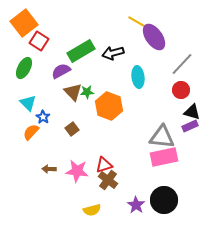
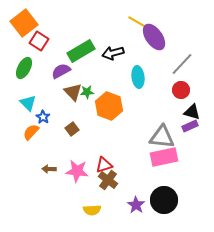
yellow semicircle: rotated 12 degrees clockwise
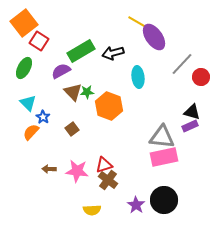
red circle: moved 20 px right, 13 px up
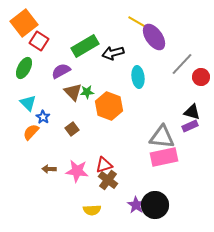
green rectangle: moved 4 px right, 5 px up
black circle: moved 9 px left, 5 px down
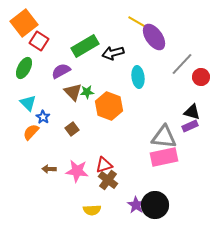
gray triangle: moved 2 px right
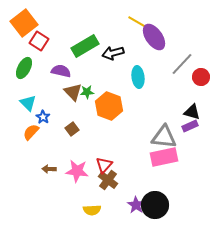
purple semicircle: rotated 42 degrees clockwise
red triangle: rotated 30 degrees counterclockwise
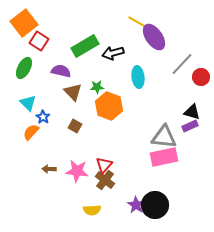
green star: moved 10 px right, 5 px up
brown square: moved 3 px right, 3 px up; rotated 24 degrees counterclockwise
brown cross: moved 3 px left
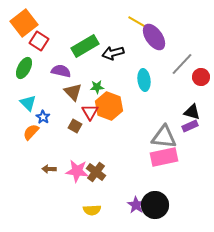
cyan ellipse: moved 6 px right, 3 px down
red triangle: moved 14 px left, 53 px up; rotated 12 degrees counterclockwise
brown cross: moved 9 px left, 8 px up
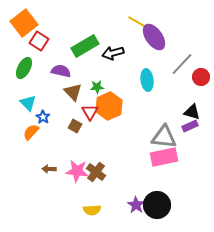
cyan ellipse: moved 3 px right
orange hexagon: rotated 16 degrees clockwise
black circle: moved 2 px right
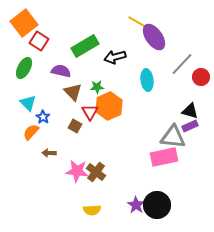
black arrow: moved 2 px right, 4 px down
black triangle: moved 2 px left, 1 px up
gray triangle: moved 9 px right
brown arrow: moved 16 px up
